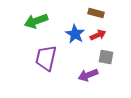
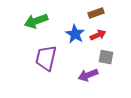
brown rectangle: rotated 35 degrees counterclockwise
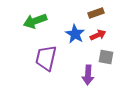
green arrow: moved 1 px left
purple arrow: rotated 66 degrees counterclockwise
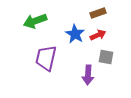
brown rectangle: moved 2 px right
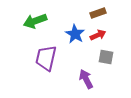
purple arrow: moved 2 px left, 4 px down; rotated 150 degrees clockwise
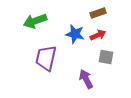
blue star: rotated 18 degrees counterclockwise
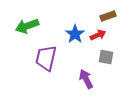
brown rectangle: moved 10 px right, 3 px down
green arrow: moved 8 px left, 5 px down
blue star: rotated 24 degrees clockwise
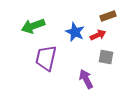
green arrow: moved 6 px right
blue star: moved 2 px up; rotated 12 degrees counterclockwise
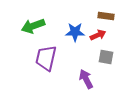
brown rectangle: moved 2 px left; rotated 28 degrees clockwise
blue star: rotated 24 degrees counterclockwise
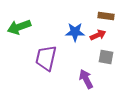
green arrow: moved 14 px left, 1 px down
